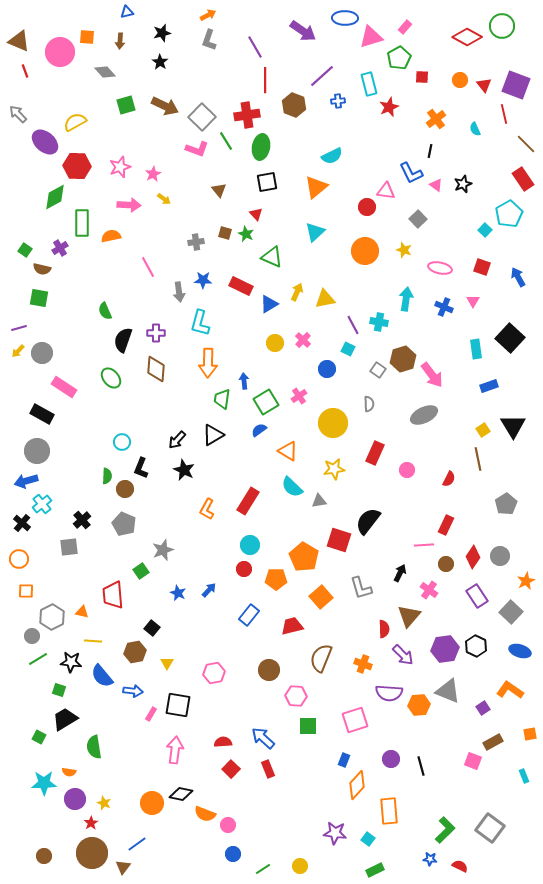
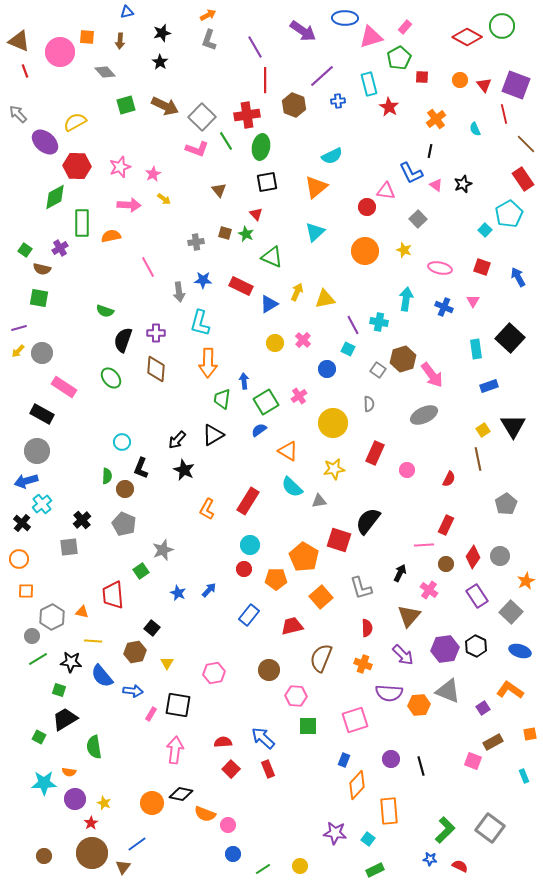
red star at (389, 107): rotated 18 degrees counterclockwise
green semicircle at (105, 311): rotated 48 degrees counterclockwise
red semicircle at (384, 629): moved 17 px left, 1 px up
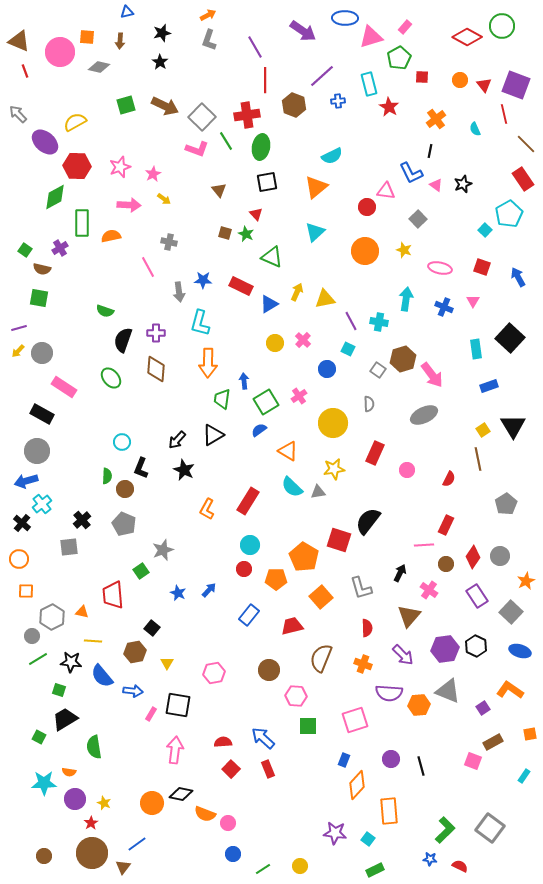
gray diamond at (105, 72): moved 6 px left, 5 px up; rotated 35 degrees counterclockwise
gray cross at (196, 242): moved 27 px left; rotated 21 degrees clockwise
purple line at (353, 325): moved 2 px left, 4 px up
gray triangle at (319, 501): moved 1 px left, 9 px up
cyan rectangle at (524, 776): rotated 56 degrees clockwise
pink circle at (228, 825): moved 2 px up
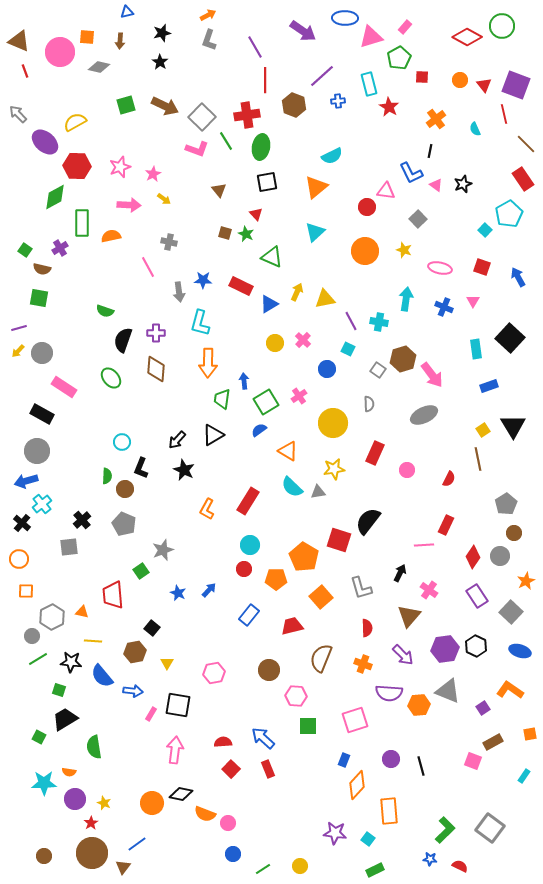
brown circle at (446, 564): moved 68 px right, 31 px up
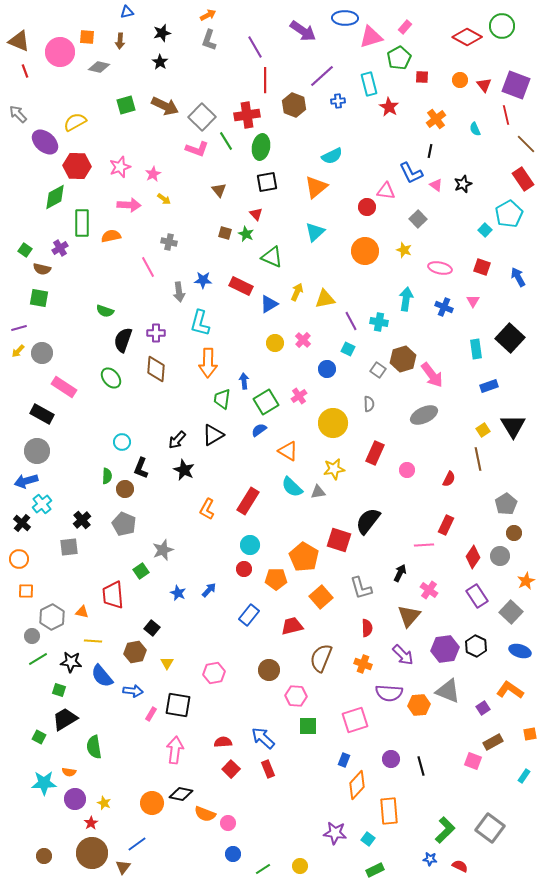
red line at (504, 114): moved 2 px right, 1 px down
